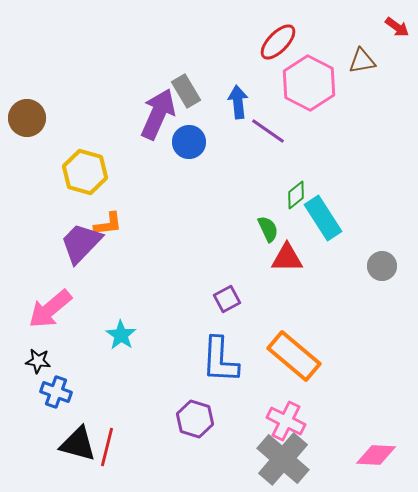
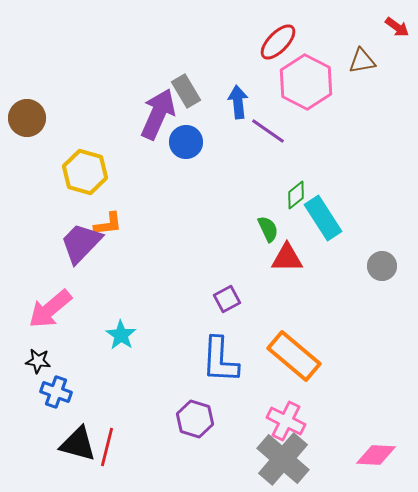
pink hexagon: moved 3 px left, 1 px up
blue circle: moved 3 px left
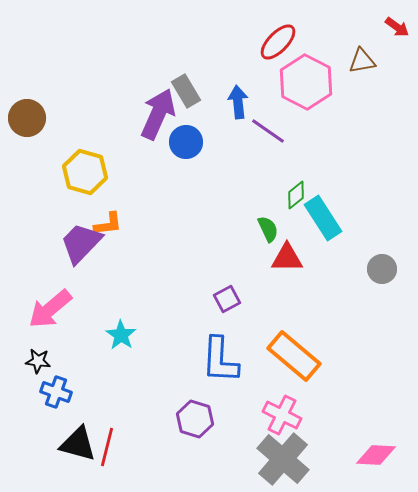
gray circle: moved 3 px down
pink cross: moved 4 px left, 6 px up
